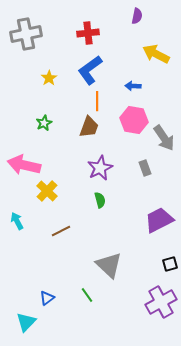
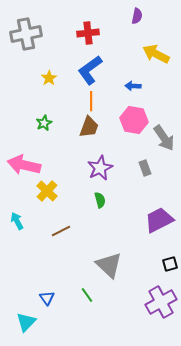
orange line: moved 6 px left
blue triangle: rotated 28 degrees counterclockwise
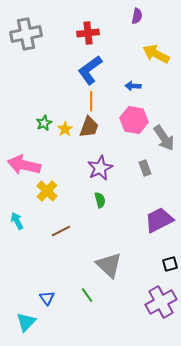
yellow star: moved 16 px right, 51 px down
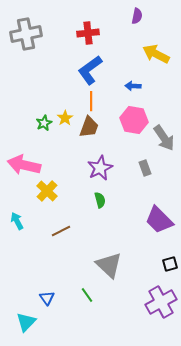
yellow star: moved 11 px up
purple trapezoid: rotated 108 degrees counterclockwise
